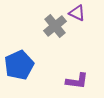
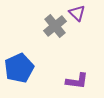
purple triangle: rotated 18 degrees clockwise
blue pentagon: moved 3 px down
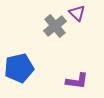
blue pentagon: rotated 12 degrees clockwise
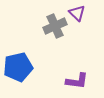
gray cross: rotated 15 degrees clockwise
blue pentagon: moved 1 px left, 1 px up
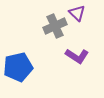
purple L-shape: moved 25 px up; rotated 25 degrees clockwise
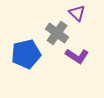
gray cross: moved 2 px right, 7 px down; rotated 30 degrees counterclockwise
blue pentagon: moved 8 px right, 13 px up
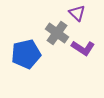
purple L-shape: moved 6 px right, 8 px up
